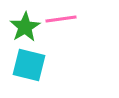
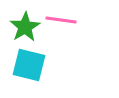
pink line: moved 1 px down; rotated 16 degrees clockwise
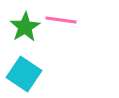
cyan square: moved 5 px left, 9 px down; rotated 20 degrees clockwise
